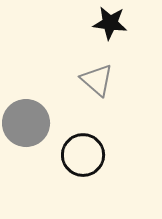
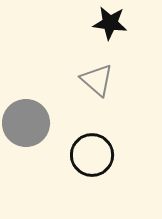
black circle: moved 9 px right
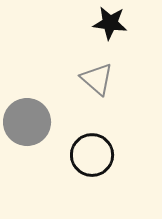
gray triangle: moved 1 px up
gray circle: moved 1 px right, 1 px up
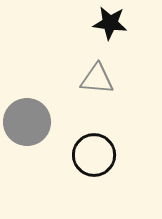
gray triangle: rotated 36 degrees counterclockwise
black circle: moved 2 px right
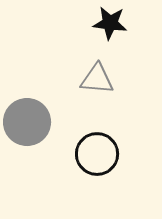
black circle: moved 3 px right, 1 px up
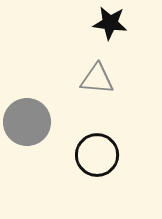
black circle: moved 1 px down
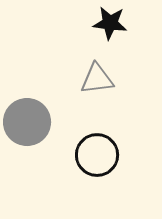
gray triangle: rotated 12 degrees counterclockwise
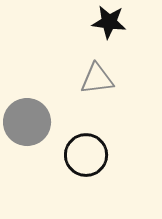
black star: moved 1 px left, 1 px up
black circle: moved 11 px left
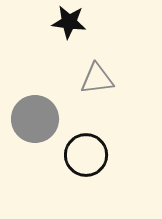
black star: moved 40 px left
gray circle: moved 8 px right, 3 px up
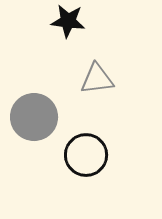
black star: moved 1 px left, 1 px up
gray circle: moved 1 px left, 2 px up
